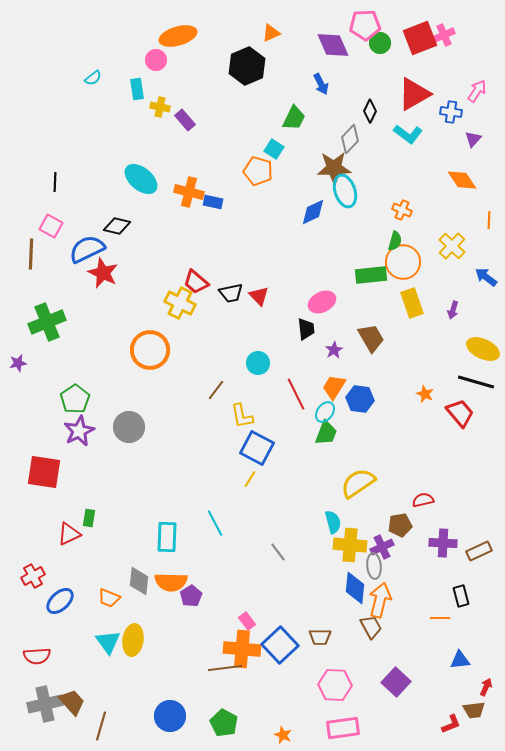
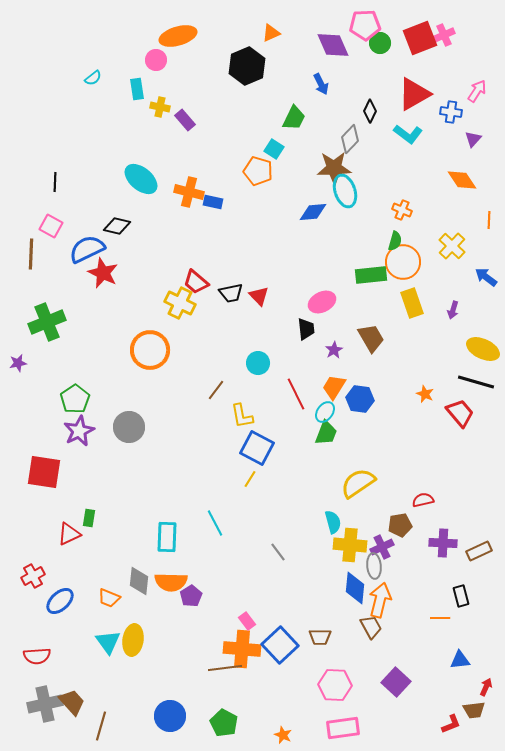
blue diamond at (313, 212): rotated 20 degrees clockwise
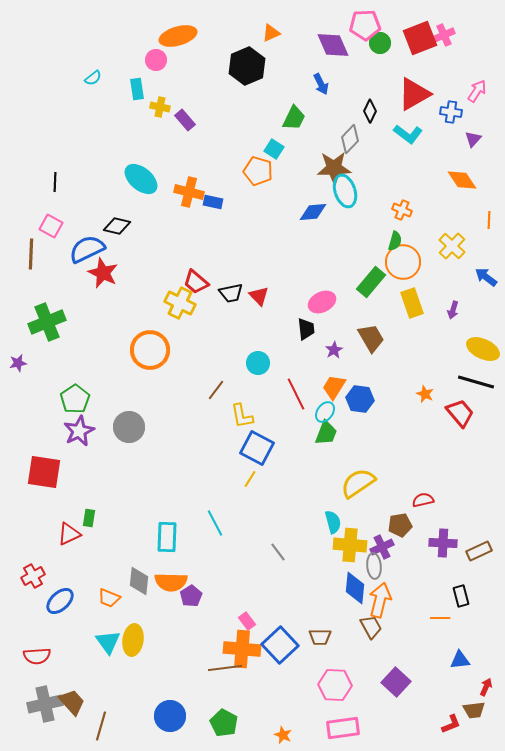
green rectangle at (371, 275): moved 7 px down; rotated 44 degrees counterclockwise
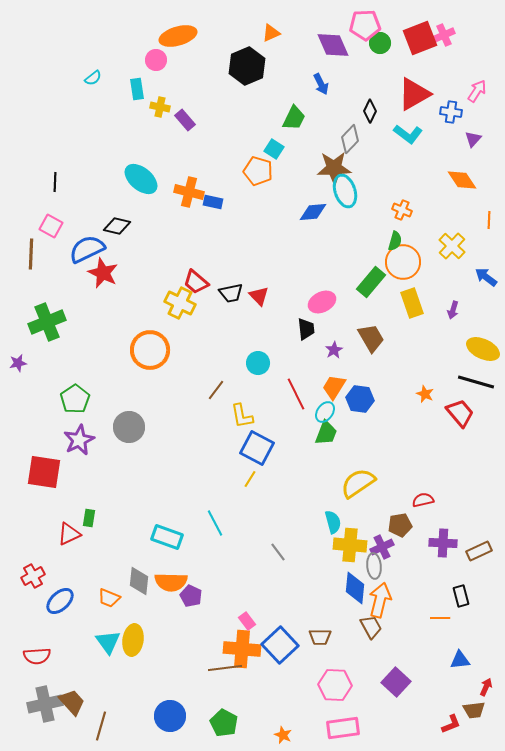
purple star at (79, 431): moved 9 px down
cyan rectangle at (167, 537): rotated 72 degrees counterclockwise
purple pentagon at (191, 596): rotated 15 degrees counterclockwise
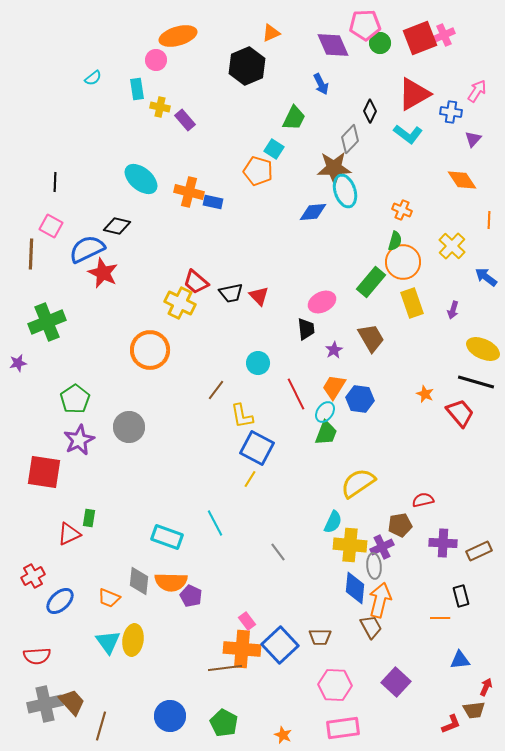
cyan semicircle at (333, 522): rotated 40 degrees clockwise
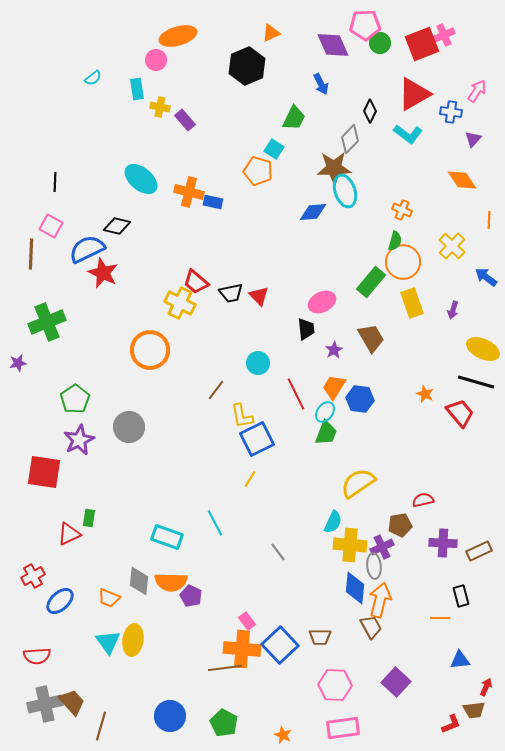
red square at (420, 38): moved 2 px right, 6 px down
blue square at (257, 448): moved 9 px up; rotated 36 degrees clockwise
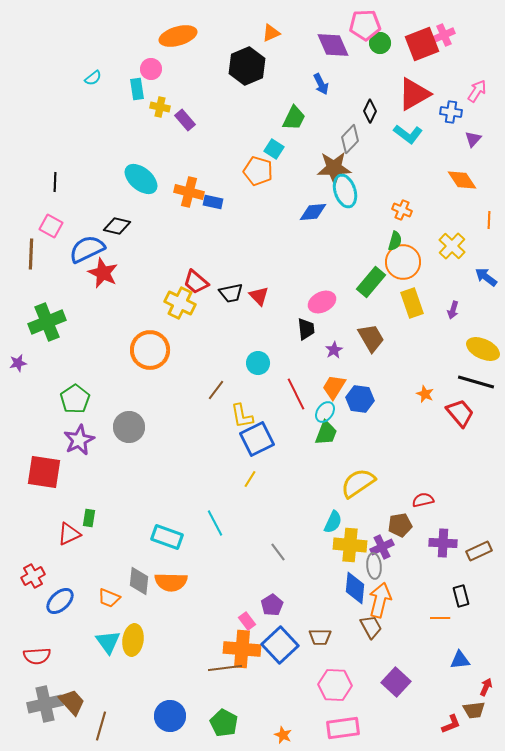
pink circle at (156, 60): moved 5 px left, 9 px down
purple pentagon at (191, 596): moved 81 px right, 9 px down; rotated 15 degrees clockwise
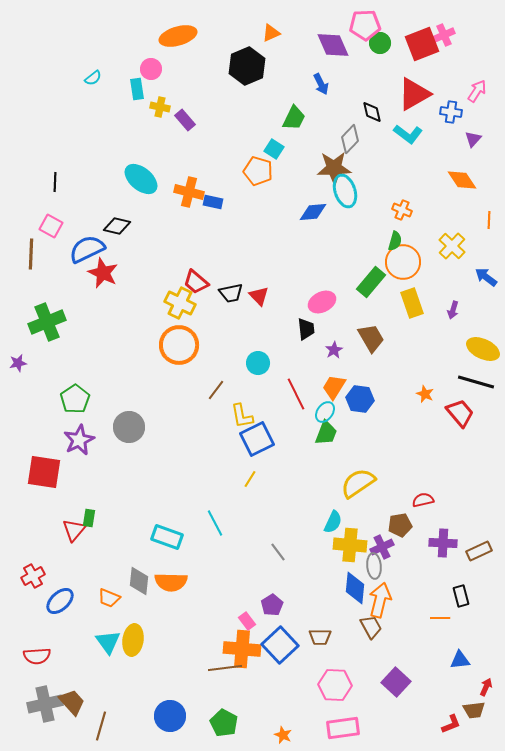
black diamond at (370, 111): moved 2 px right, 1 px down; rotated 40 degrees counterclockwise
orange circle at (150, 350): moved 29 px right, 5 px up
red triangle at (69, 534): moved 5 px right, 4 px up; rotated 25 degrees counterclockwise
